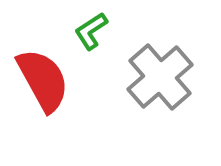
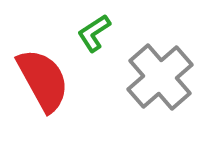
green L-shape: moved 3 px right, 2 px down
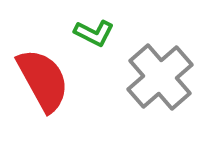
green L-shape: rotated 120 degrees counterclockwise
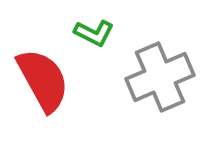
gray cross: rotated 18 degrees clockwise
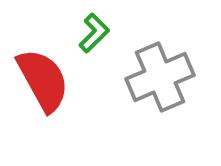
green L-shape: rotated 72 degrees counterclockwise
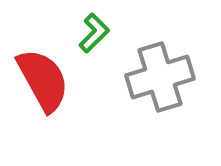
gray cross: rotated 6 degrees clockwise
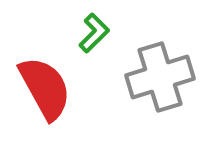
red semicircle: moved 2 px right, 8 px down
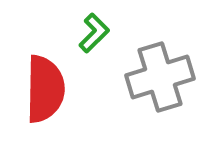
red semicircle: moved 1 px down; rotated 30 degrees clockwise
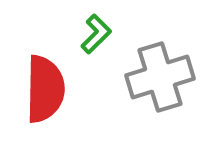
green L-shape: moved 2 px right, 1 px down
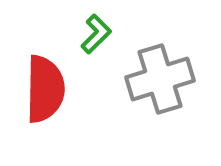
gray cross: moved 2 px down
